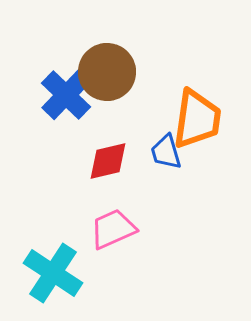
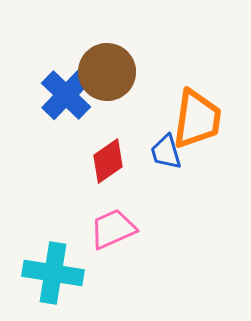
red diamond: rotated 21 degrees counterclockwise
cyan cross: rotated 24 degrees counterclockwise
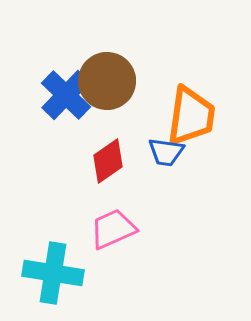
brown circle: moved 9 px down
orange trapezoid: moved 6 px left, 3 px up
blue trapezoid: rotated 66 degrees counterclockwise
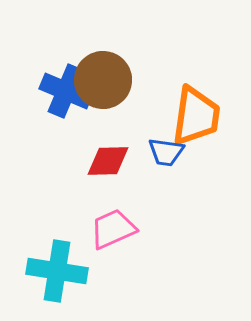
brown circle: moved 4 px left, 1 px up
blue cross: moved 4 px up; rotated 21 degrees counterclockwise
orange trapezoid: moved 5 px right
red diamond: rotated 33 degrees clockwise
cyan cross: moved 4 px right, 2 px up
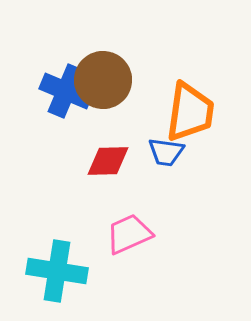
orange trapezoid: moved 6 px left, 4 px up
pink trapezoid: moved 16 px right, 5 px down
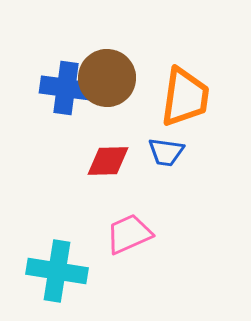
brown circle: moved 4 px right, 2 px up
blue cross: moved 3 px up; rotated 15 degrees counterclockwise
orange trapezoid: moved 5 px left, 15 px up
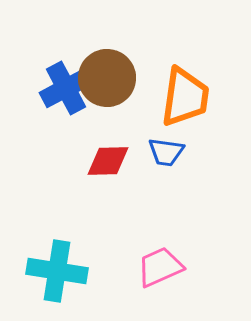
blue cross: rotated 36 degrees counterclockwise
pink trapezoid: moved 31 px right, 33 px down
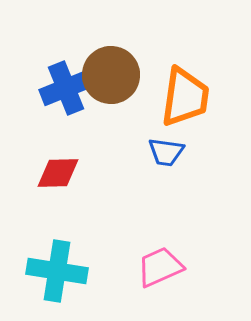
brown circle: moved 4 px right, 3 px up
blue cross: rotated 6 degrees clockwise
red diamond: moved 50 px left, 12 px down
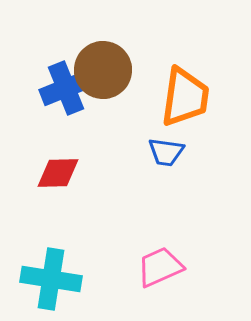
brown circle: moved 8 px left, 5 px up
cyan cross: moved 6 px left, 8 px down
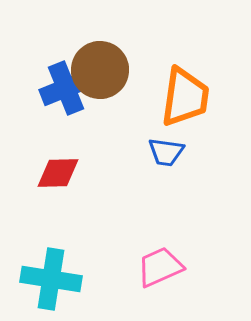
brown circle: moved 3 px left
